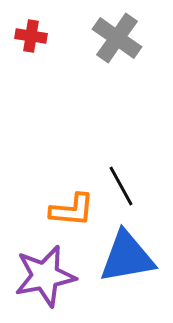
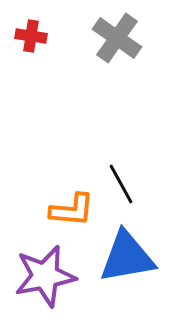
black line: moved 2 px up
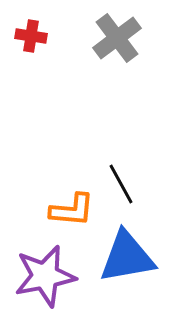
gray cross: rotated 18 degrees clockwise
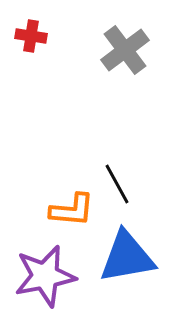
gray cross: moved 8 px right, 12 px down
black line: moved 4 px left
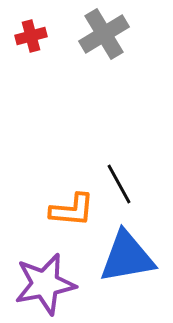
red cross: rotated 24 degrees counterclockwise
gray cross: moved 21 px left, 16 px up; rotated 6 degrees clockwise
black line: moved 2 px right
purple star: moved 8 px down
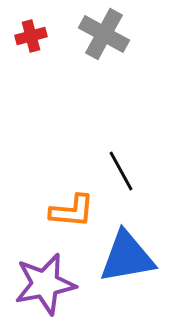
gray cross: rotated 30 degrees counterclockwise
black line: moved 2 px right, 13 px up
orange L-shape: moved 1 px down
